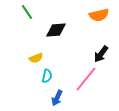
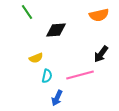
pink line: moved 6 px left, 4 px up; rotated 36 degrees clockwise
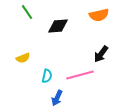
black diamond: moved 2 px right, 4 px up
yellow semicircle: moved 13 px left
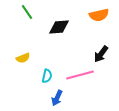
black diamond: moved 1 px right, 1 px down
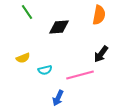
orange semicircle: rotated 66 degrees counterclockwise
cyan semicircle: moved 2 px left, 6 px up; rotated 64 degrees clockwise
blue arrow: moved 1 px right
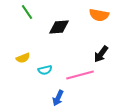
orange semicircle: rotated 90 degrees clockwise
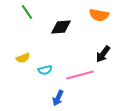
black diamond: moved 2 px right
black arrow: moved 2 px right
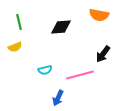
green line: moved 8 px left, 10 px down; rotated 21 degrees clockwise
yellow semicircle: moved 8 px left, 11 px up
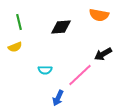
black arrow: rotated 24 degrees clockwise
cyan semicircle: rotated 16 degrees clockwise
pink line: rotated 28 degrees counterclockwise
